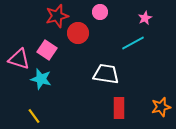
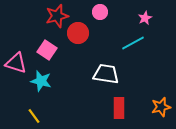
pink triangle: moved 3 px left, 4 px down
cyan star: moved 2 px down
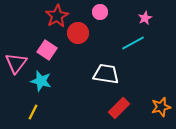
red star: rotated 15 degrees counterclockwise
pink triangle: rotated 50 degrees clockwise
red rectangle: rotated 45 degrees clockwise
yellow line: moved 1 px left, 4 px up; rotated 63 degrees clockwise
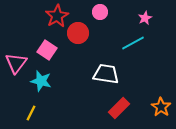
orange star: rotated 24 degrees counterclockwise
yellow line: moved 2 px left, 1 px down
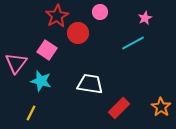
white trapezoid: moved 16 px left, 10 px down
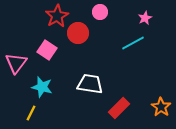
cyan star: moved 1 px right, 6 px down
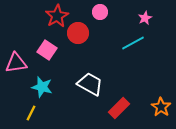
pink triangle: rotated 45 degrees clockwise
white trapezoid: rotated 20 degrees clockwise
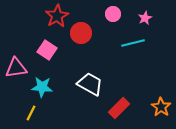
pink circle: moved 13 px right, 2 px down
red circle: moved 3 px right
cyan line: rotated 15 degrees clockwise
pink triangle: moved 5 px down
cyan star: rotated 10 degrees counterclockwise
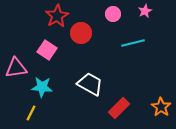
pink star: moved 7 px up
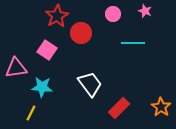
pink star: rotated 24 degrees counterclockwise
cyan line: rotated 15 degrees clockwise
white trapezoid: rotated 24 degrees clockwise
